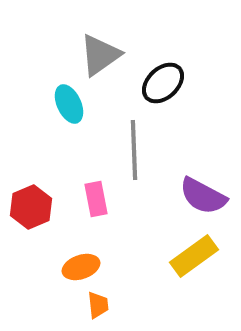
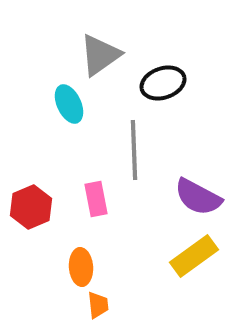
black ellipse: rotated 24 degrees clockwise
purple semicircle: moved 5 px left, 1 px down
orange ellipse: rotated 75 degrees counterclockwise
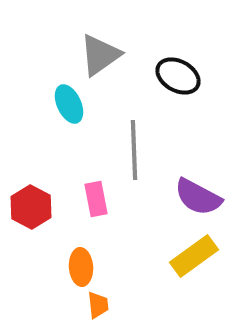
black ellipse: moved 15 px right, 7 px up; rotated 48 degrees clockwise
red hexagon: rotated 9 degrees counterclockwise
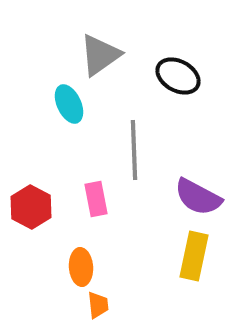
yellow rectangle: rotated 42 degrees counterclockwise
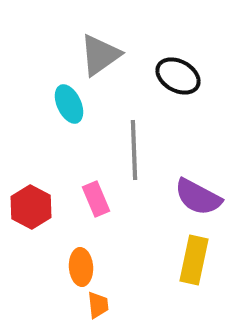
pink rectangle: rotated 12 degrees counterclockwise
yellow rectangle: moved 4 px down
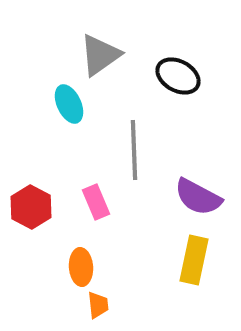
pink rectangle: moved 3 px down
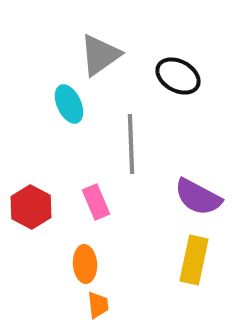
gray line: moved 3 px left, 6 px up
orange ellipse: moved 4 px right, 3 px up
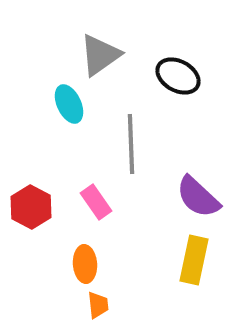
purple semicircle: rotated 15 degrees clockwise
pink rectangle: rotated 12 degrees counterclockwise
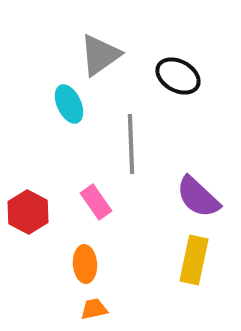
red hexagon: moved 3 px left, 5 px down
orange trapezoid: moved 4 px left, 4 px down; rotated 96 degrees counterclockwise
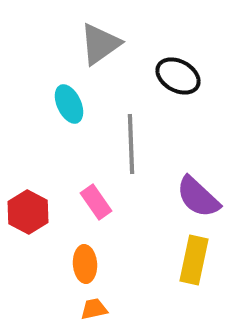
gray triangle: moved 11 px up
